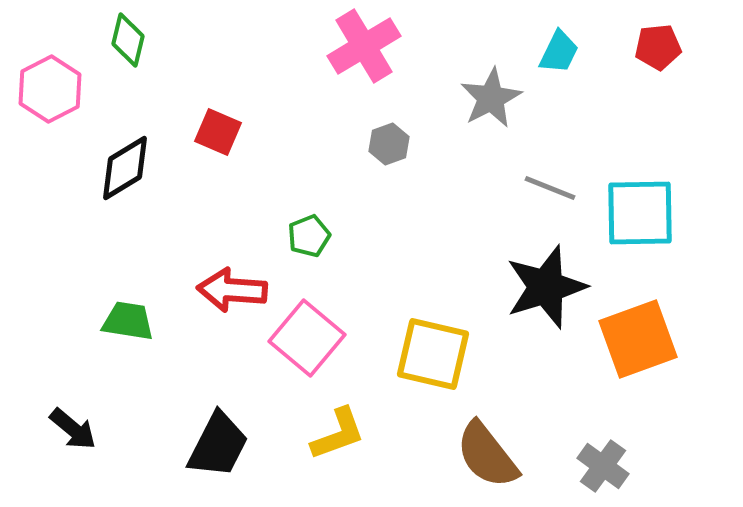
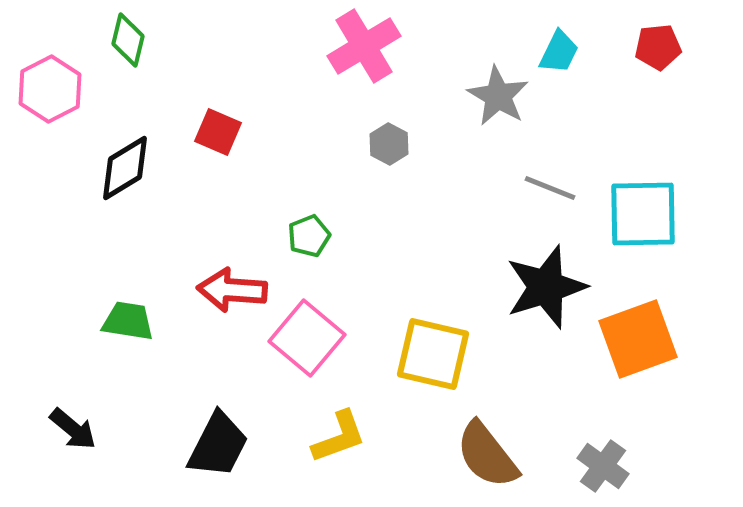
gray star: moved 7 px right, 2 px up; rotated 14 degrees counterclockwise
gray hexagon: rotated 12 degrees counterclockwise
cyan square: moved 3 px right, 1 px down
yellow L-shape: moved 1 px right, 3 px down
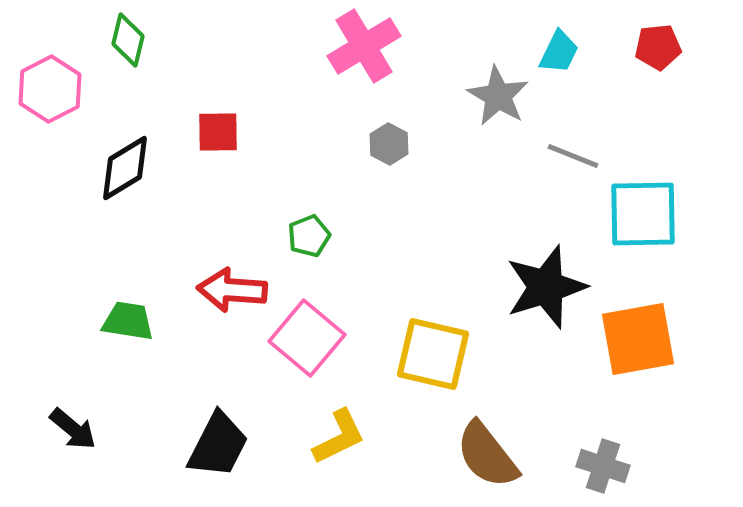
red square: rotated 24 degrees counterclockwise
gray line: moved 23 px right, 32 px up
orange square: rotated 10 degrees clockwise
yellow L-shape: rotated 6 degrees counterclockwise
gray cross: rotated 18 degrees counterclockwise
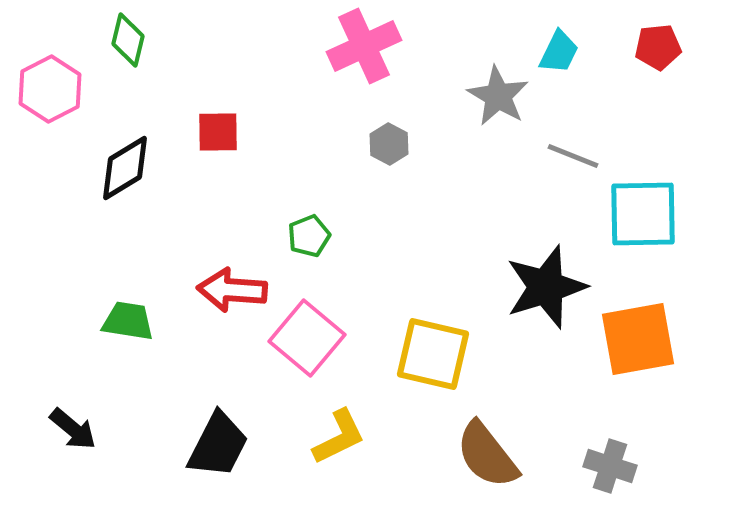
pink cross: rotated 6 degrees clockwise
gray cross: moved 7 px right
